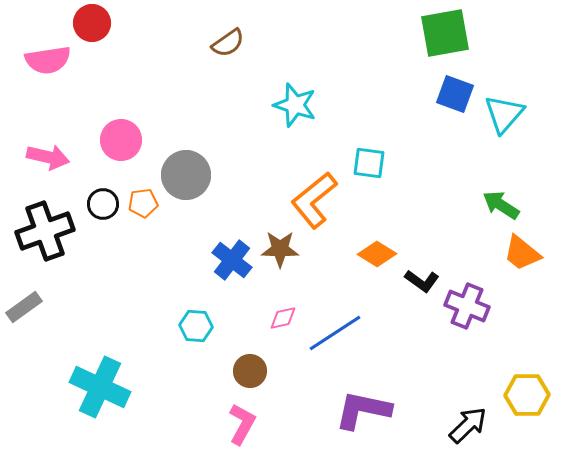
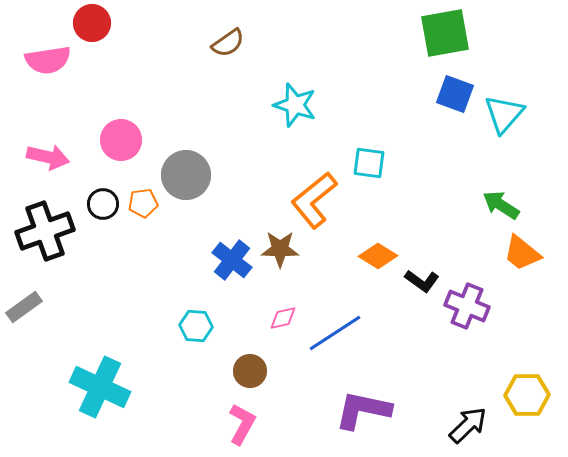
orange diamond: moved 1 px right, 2 px down
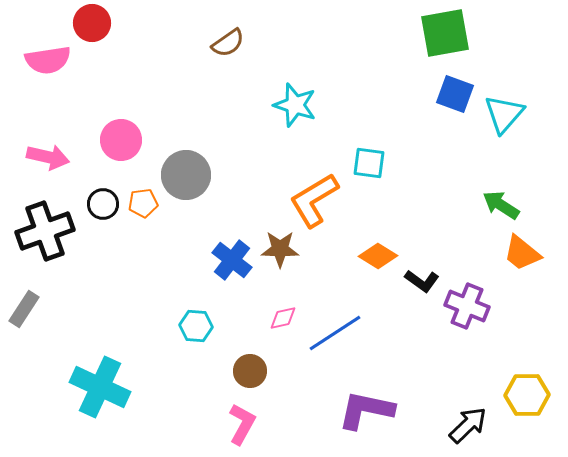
orange L-shape: rotated 8 degrees clockwise
gray rectangle: moved 2 px down; rotated 21 degrees counterclockwise
purple L-shape: moved 3 px right
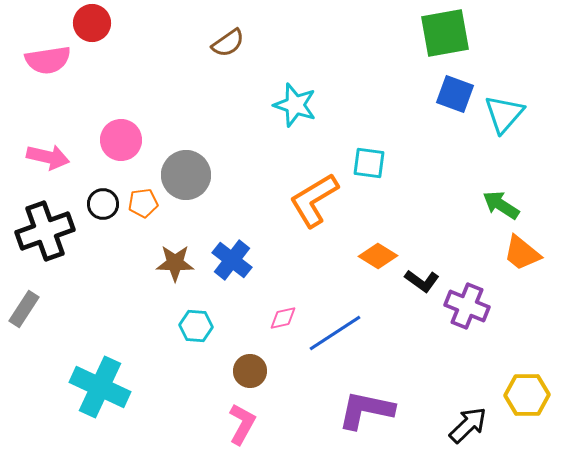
brown star: moved 105 px left, 14 px down
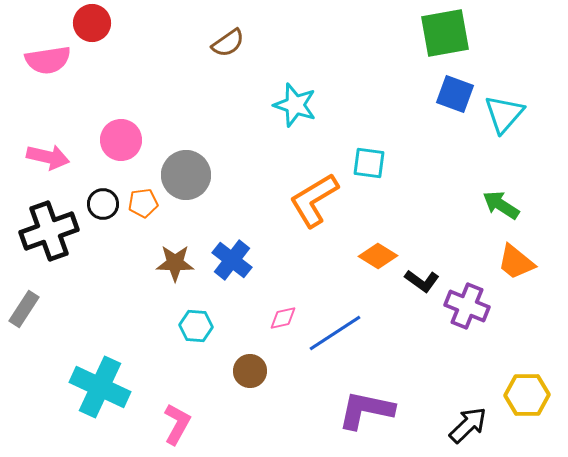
black cross: moved 4 px right
orange trapezoid: moved 6 px left, 9 px down
pink L-shape: moved 65 px left
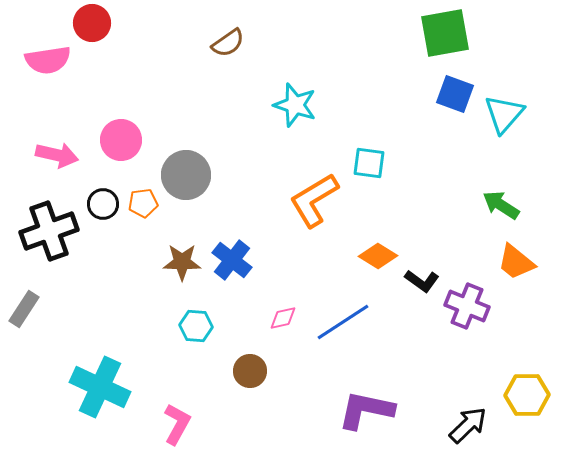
pink arrow: moved 9 px right, 2 px up
brown star: moved 7 px right, 1 px up
blue line: moved 8 px right, 11 px up
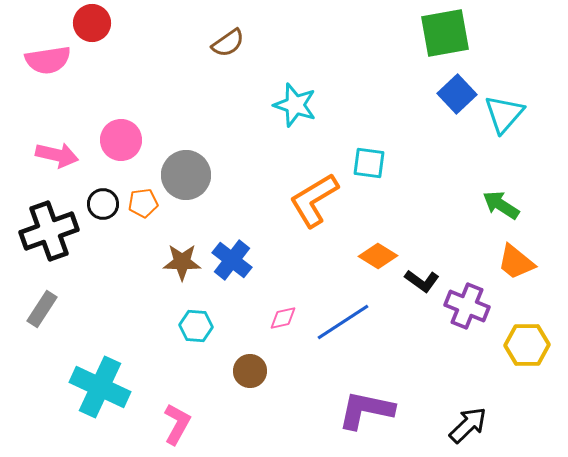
blue square: moved 2 px right; rotated 27 degrees clockwise
gray rectangle: moved 18 px right
yellow hexagon: moved 50 px up
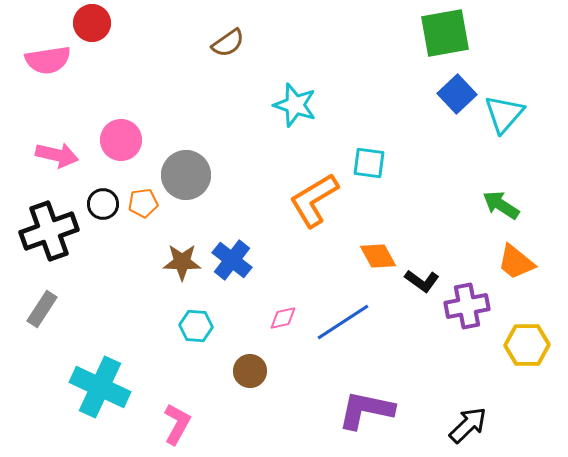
orange diamond: rotated 30 degrees clockwise
purple cross: rotated 33 degrees counterclockwise
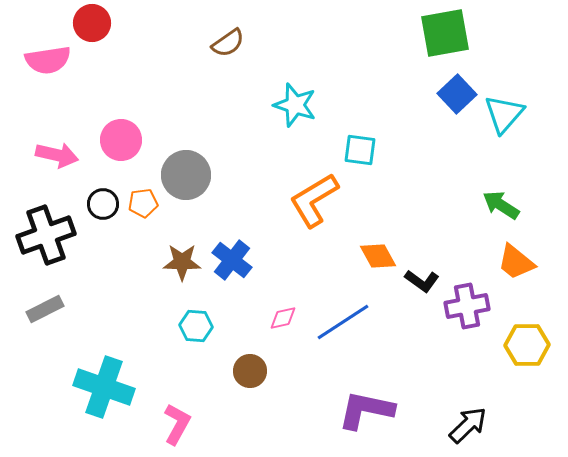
cyan square: moved 9 px left, 13 px up
black cross: moved 3 px left, 4 px down
gray rectangle: moved 3 px right; rotated 30 degrees clockwise
cyan cross: moved 4 px right; rotated 6 degrees counterclockwise
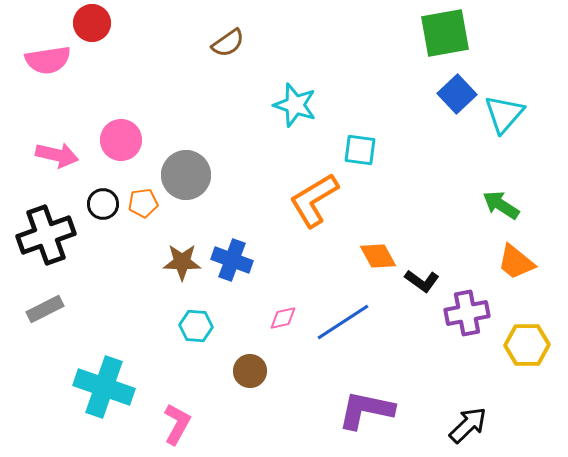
blue cross: rotated 18 degrees counterclockwise
purple cross: moved 7 px down
